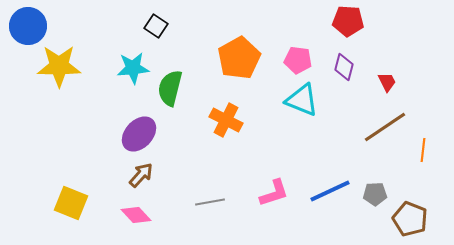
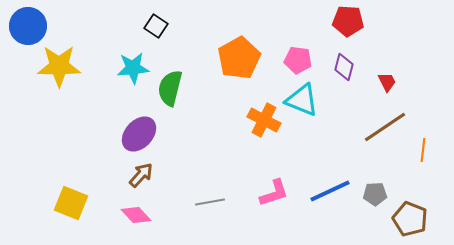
orange cross: moved 38 px right
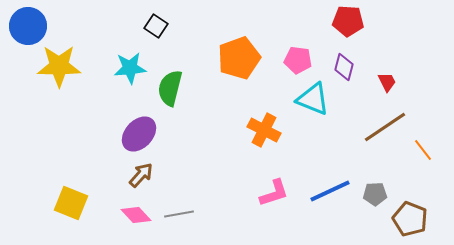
orange pentagon: rotated 9 degrees clockwise
cyan star: moved 3 px left
cyan triangle: moved 11 px right, 1 px up
orange cross: moved 10 px down
orange line: rotated 45 degrees counterclockwise
gray line: moved 31 px left, 12 px down
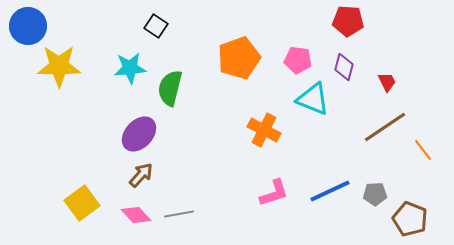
yellow square: moved 11 px right; rotated 32 degrees clockwise
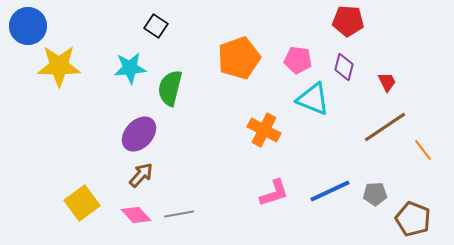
brown pentagon: moved 3 px right
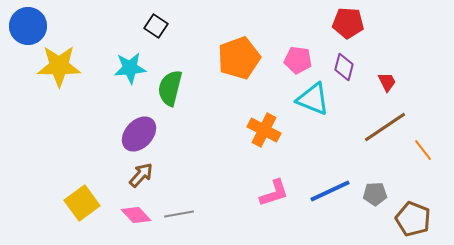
red pentagon: moved 2 px down
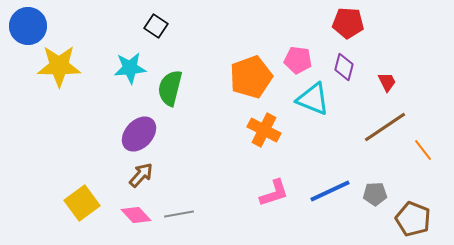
orange pentagon: moved 12 px right, 19 px down
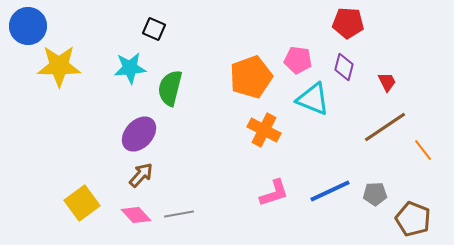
black square: moved 2 px left, 3 px down; rotated 10 degrees counterclockwise
